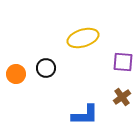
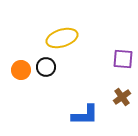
yellow ellipse: moved 21 px left
purple square: moved 3 px up
black circle: moved 1 px up
orange circle: moved 5 px right, 4 px up
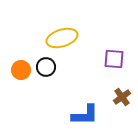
purple square: moved 9 px left
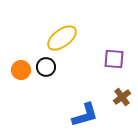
yellow ellipse: rotated 20 degrees counterclockwise
blue L-shape: rotated 16 degrees counterclockwise
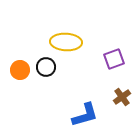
yellow ellipse: moved 4 px right, 4 px down; rotated 40 degrees clockwise
purple square: rotated 25 degrees counterclockwise
orange circle: moved 1 px left
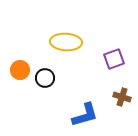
black circle: moved 1 px left, 11 px down
brown cross: rotated 36 degrees counterclockwise
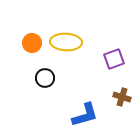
orange circle: moved 12 px right, 27 px up
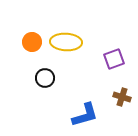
orange circle: moved 1 px up
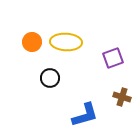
purple square: moved 1 px left, 1 px up
black circle: moved 5 px right
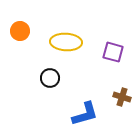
orange circle: moved 12 px left, 11 px up
purple square: moved 6 px up; rotated 35 degrees clockwise
blue L-shape: moved 1 px up
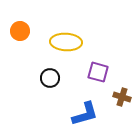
purple square: moved 15 px left, 20 px down
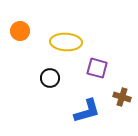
purple square: moved 1 px left, 4 px up
blue L-shape: moved 2 px right, 3 px up
